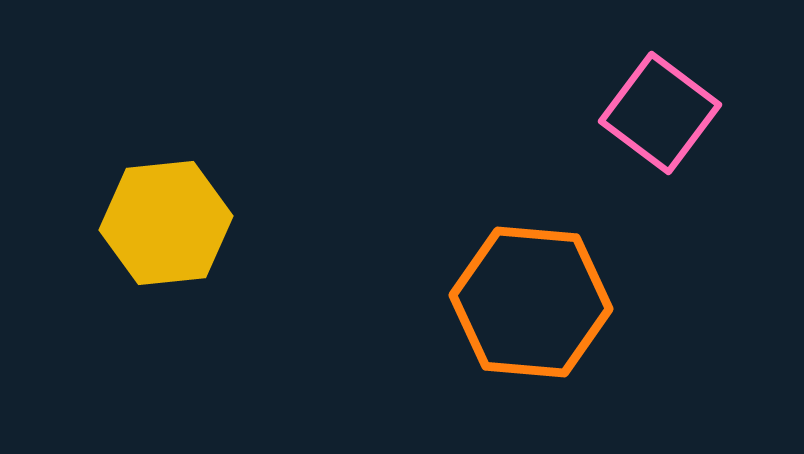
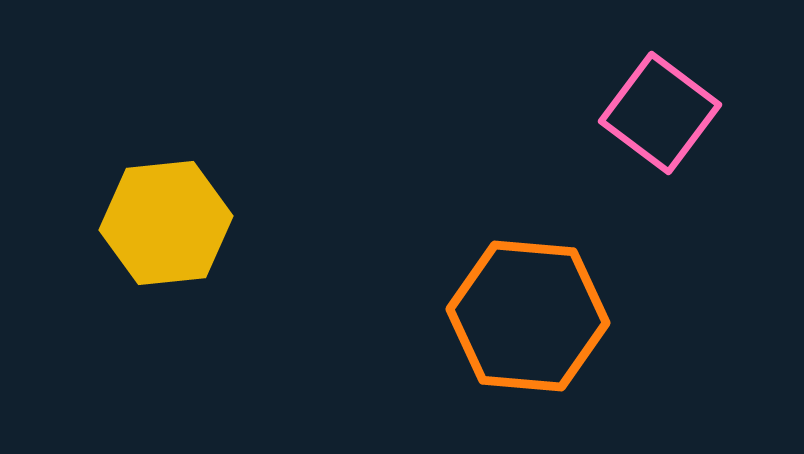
orange hexagon: moved 3 px left, 14 px down
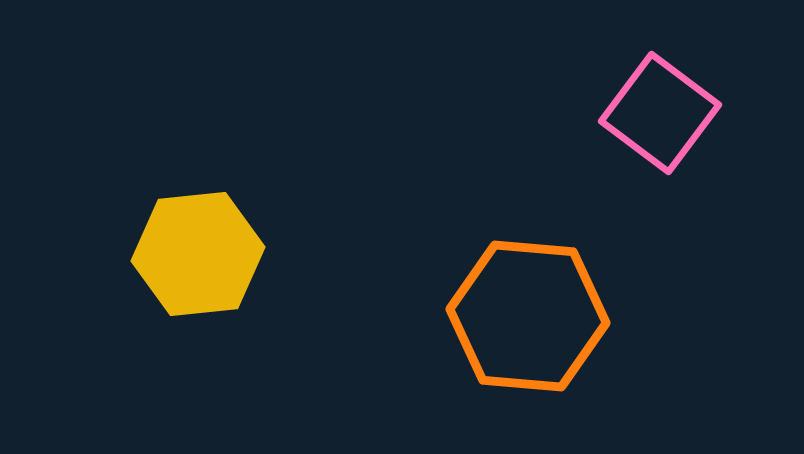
yellow hexagon: moved 32 px right, 31 px down
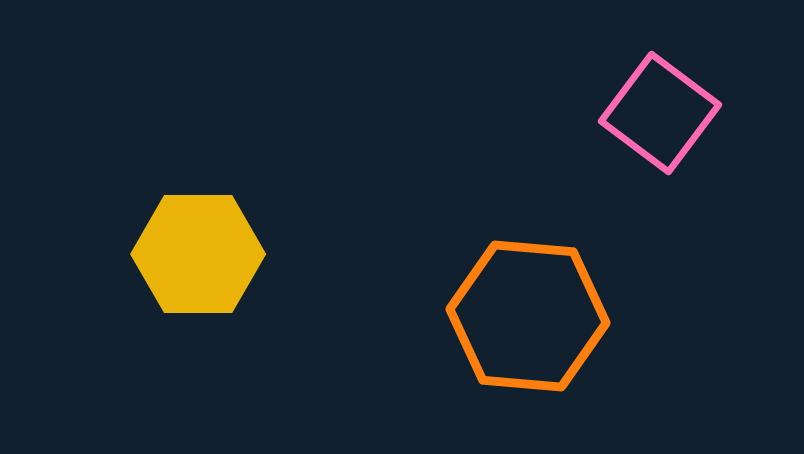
yellow hexagon: rotated 6 degrees clockwise
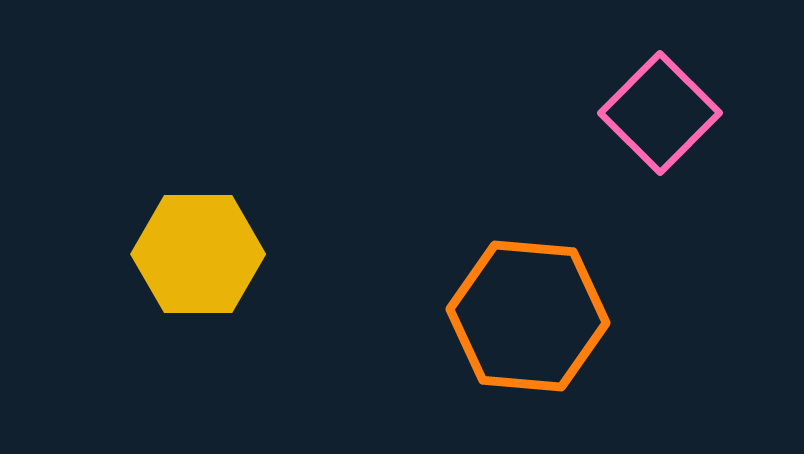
pink square: rotated 8 degrees clockwise
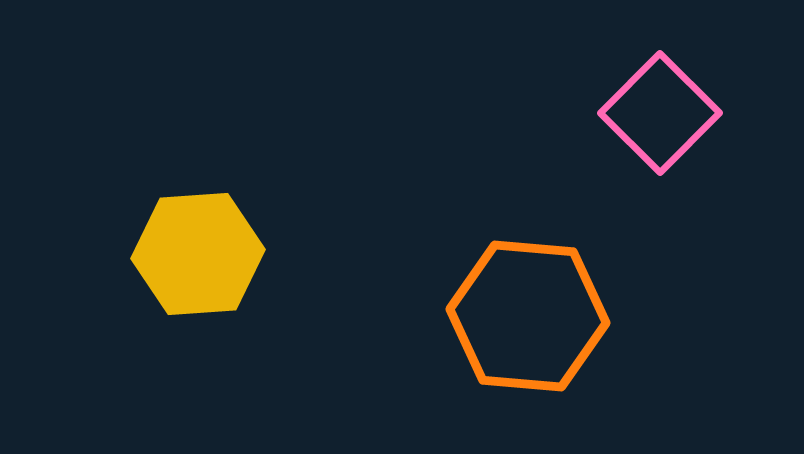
yellow hexagon: rotated 4 degrees counterclockwise
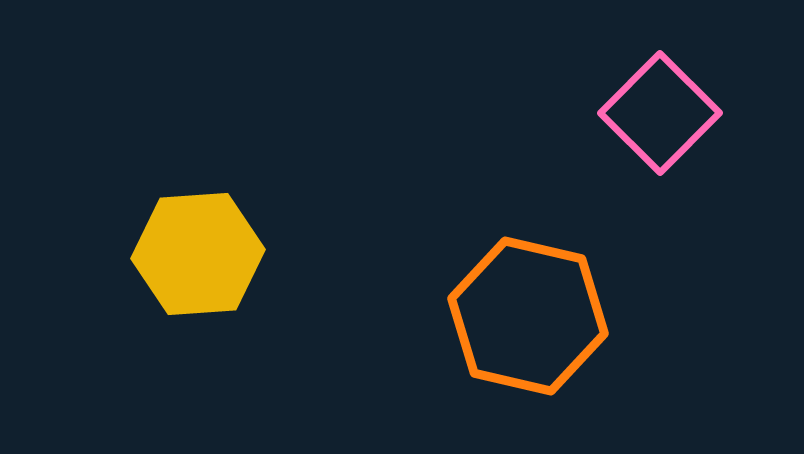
orange hexagon: rotated 8 degrees clockwise
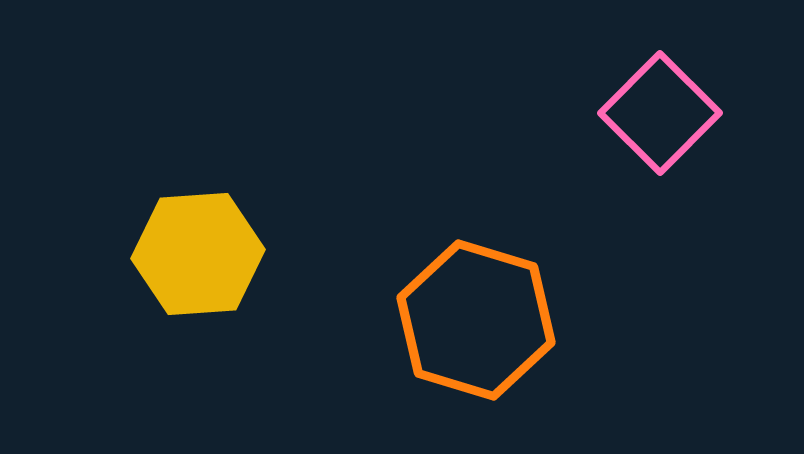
orange hexagon: moved 52 px left, 4 px down; rotated 4 degrees clockwise
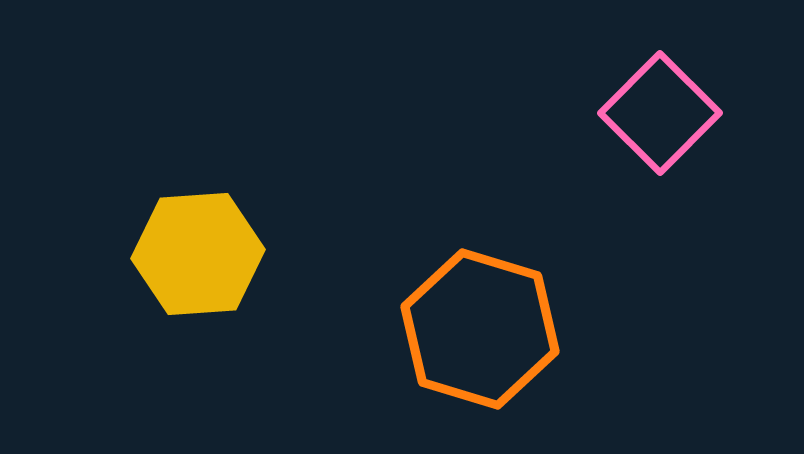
orange hexagon: moved 4 px right, 9 px down
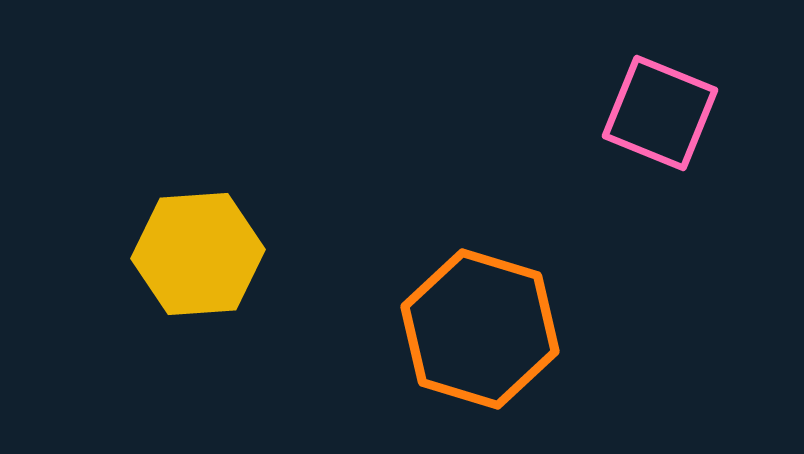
pink square: rotated 23 degrees counterclockwise
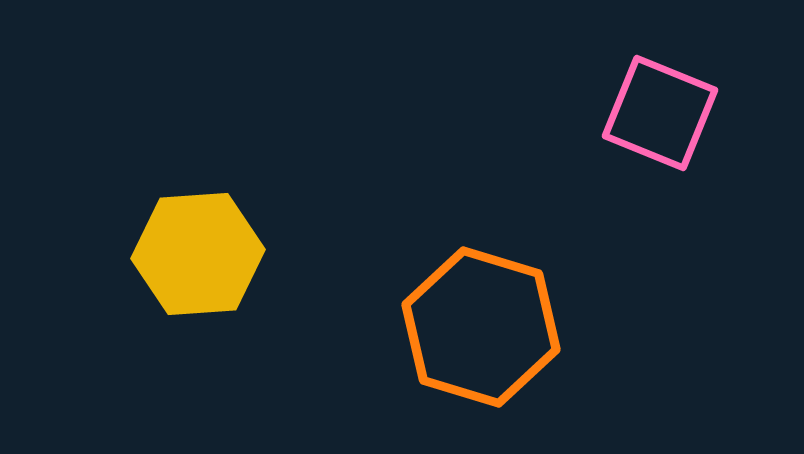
orange hexagon: moved 1 px right, 2 px up
